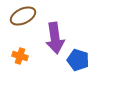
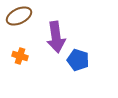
brown ellipse: moved 4 px left
purple arrow: moved 1 px right, 1 px up
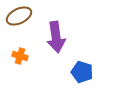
blue pentagon: moved 4 px right, 12 px down
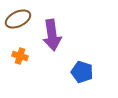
brown ellipse: moved 1 px left, 3 px down
purple arrow: moved 4 px left, 2 px up
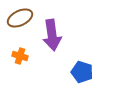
brown ellipse: moved 2 px right, 1 px up
